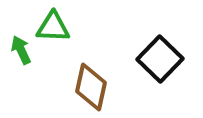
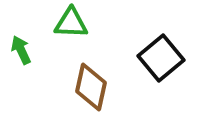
green triangle: moved 18 px right, 4 px up
black square: moved 1 px right, 1 px up; rotated 6 degrees clockwise
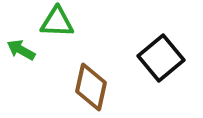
green triangle: moved 14 px left, 1 px up
green arrow: rotated 36 degrees counterclockwise
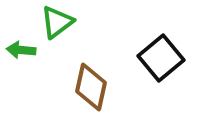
green triangle: rotated 39 degrees counterclockwise
green arrow: rotated 24 degrees counterclockwise
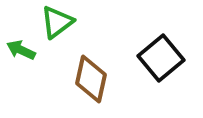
green arrow: rotated 20 degrees clockwise
brown diamond: moved 8 px up
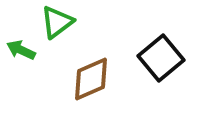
brown diamond: rotated 54 degrees clockwise
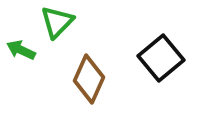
green triangle: rotated 9 degrees counterclockwise
brown diamond: moved 2 px left; rotated 42 degrees counterclockwise
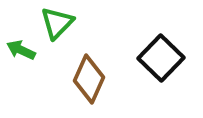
green triangle: moved 1 px down
black square: rotated 6 degrees counterclockwise
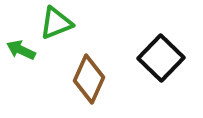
green triangle: moved 1 px left; rotated 24 degrees clockwise
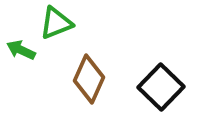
black square: moved 29 px down
